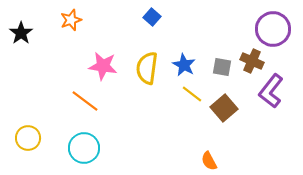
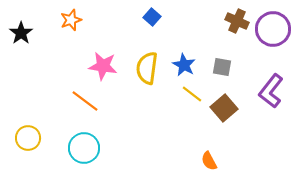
brown cross: moved 15 px left, 40 px up
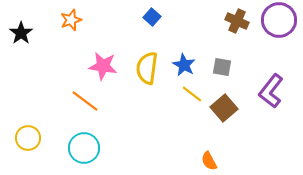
purple circle: moved 6 px right, 9 px up
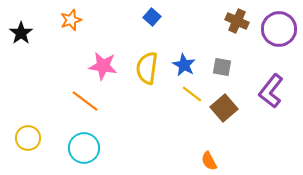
purple circle: moved 9 px down
